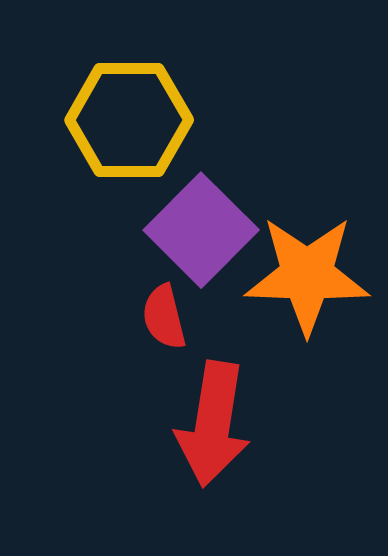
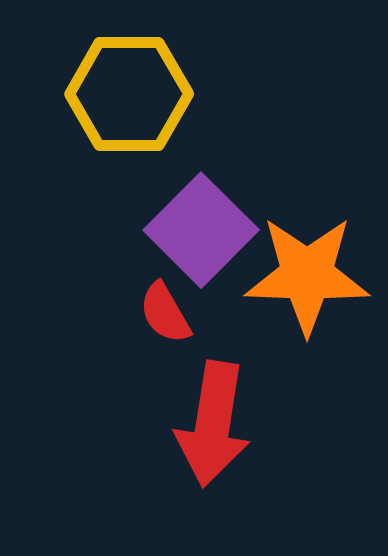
yellow hexagon: moved 26 px up
red semicircle: moved 1 px right, 4 px up; rotated 16 degrees counterclockwise
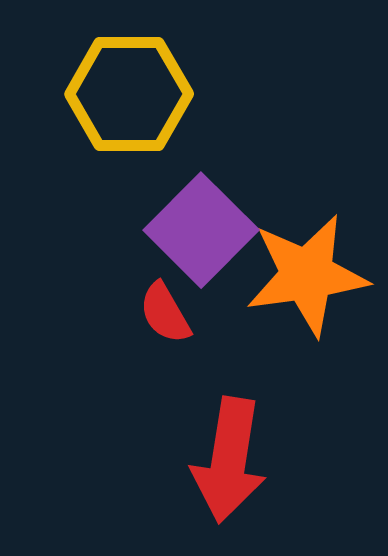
orange star: rotated 10 degrees counterclockwise
red arrow: moved 16 px right, 36 px down
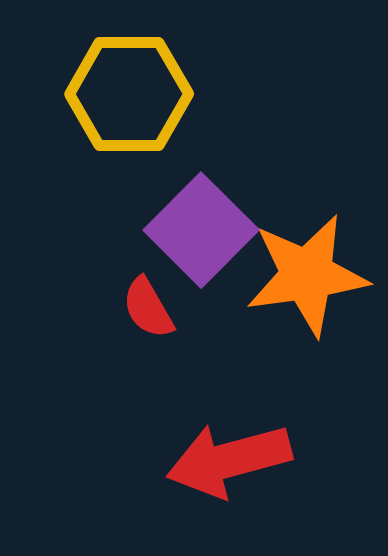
red semicircle: moved 17 px left, 5 px up
red arrow: rotated 66 degrees clockwise
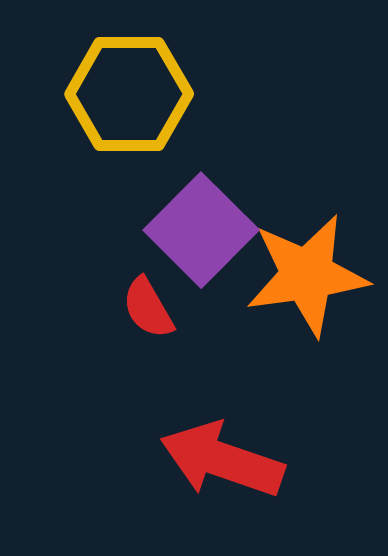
red arrow: moved 7 px left; rotated 34 degrees clockwise
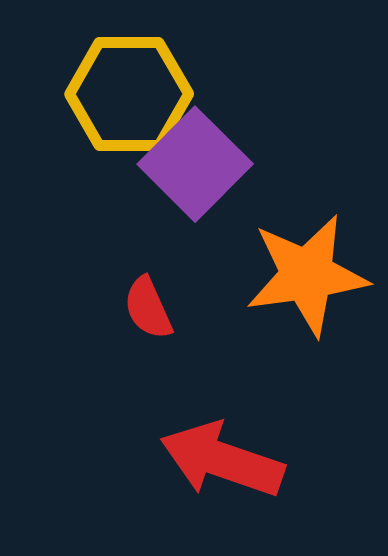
purple square: moved 6 px left, 66 px up
red semicircle: rotated 6 degrees clockwise
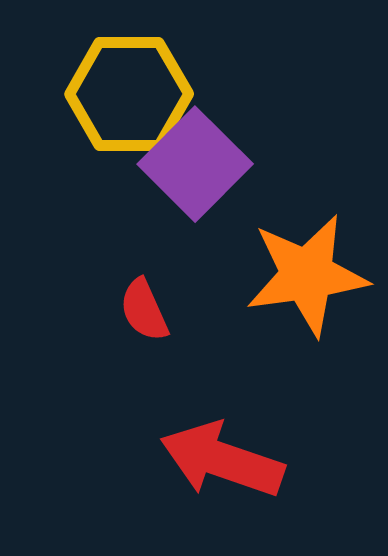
red semicircle: moved 4 px left, 2 px down
